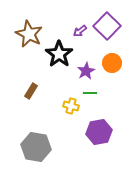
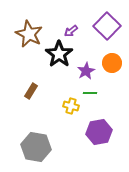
purple arrow: moved 9 px left
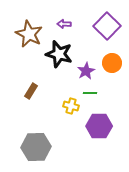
purple arrow: moved 7 px left, 7 px up; rotated 40 degrees clockwise
black star: rotated 20 degrees counterclockwise
purple hexagon: moved 6 px up; rotated 10 degrees clockwise
gray hexagon: rotated 12 degrees counterclockwise
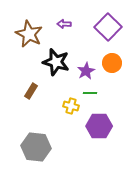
purple square: moved 1 px right, 1 px down
black star: moved 3 px left, 8 px down
gray hexagon: rotated 8 degrees clockwise
